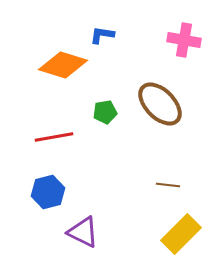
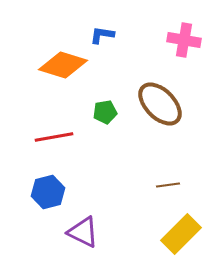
brown line: rotated 15 degrees counterclockwise
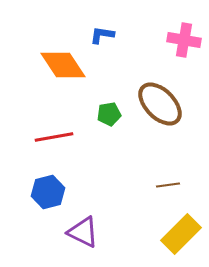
orange diamond: rotated 39 degrees clockwise
green pentagon: moved 4 px right, 2 px down
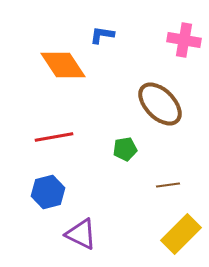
green pentagon: moved 16 px right, 35 px down
purple triangle: moved 2 px left, 2 px down
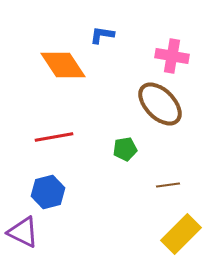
pink cross: moved 12 px left, 16 px down
purple triangle: moved 58 px left, 2 px up
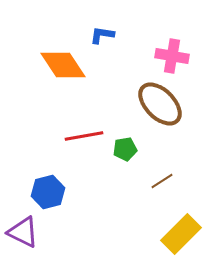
red line: moved 30 px right, 1 px up
brown line: moved 6 px left, 4 px up; rotated 25 degrees counterclockwise
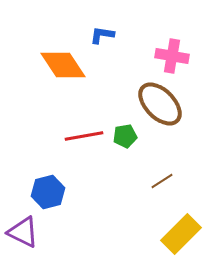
green pentagon: moved 13 px up
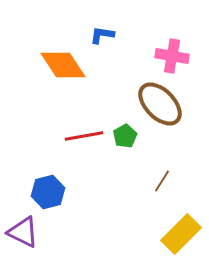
green pentagon: rotated 20 degrees counterclockwise
brown line: rotated 25 degrees counterclockwise
